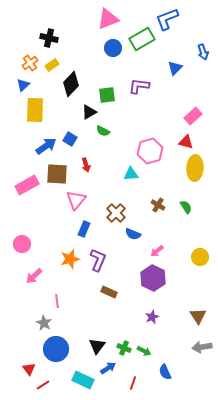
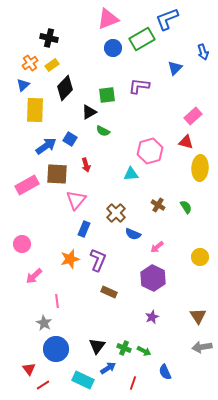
black diamond at (71, 84): moved 6 px left, 4 px down
yellow ellipse at (195, 168): moved 5 px right
pink arrow at (157, 251): moved 4 px up
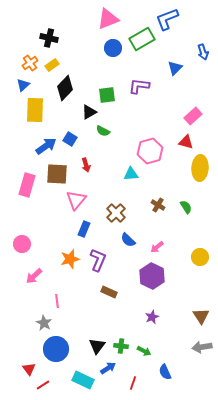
pink rectangle at (27, 185): rotated 45 degrees counterclockwise
blue semicircle at (133, 234): moved 5 px left, 6 px down; rotated 21 degrees clockwise
purple hexagon at (153, 278): moved 1 px left, 2 px up
brown triangle at (198, 316): moved 3 px right
green cross at (124, 348): moved 3 px left, 2 px up; rotated 16 degrees counterclockwise
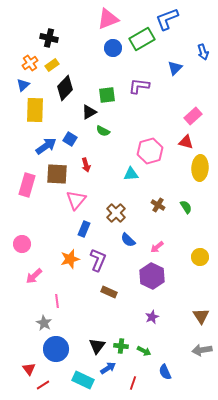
gray arrow at (202, 347): moved 3 px down
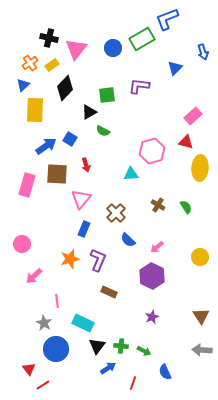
pink triangle at (108, 19): moved 32 px left, 30 px down; rotated 30 degrees counterclockwise
pink hexagon at (150, 151): moved 2 px right
pink triangle at (76, 200): moved 5 px right, 1 px up
gray arrow at (202, 350): rotated 12 degrees clockwise
cyan rectangle at (83, 380): moved 57 px up
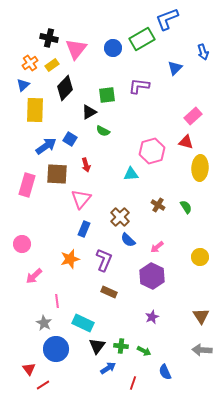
brown cross at (116, 213): moved 4 px right, 4 px down
purple L-shape at (98, 260): moved 6 px right
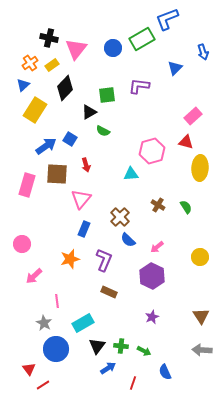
yellow rectangle at (35, 110): rotated 30 degrees clockwise
cyan rectangle at (83, 323): rotated 55 degrees counterclockwise
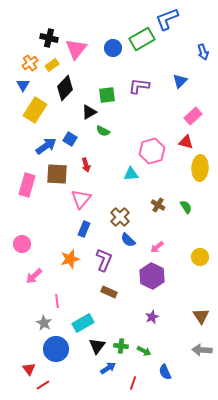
blue triangle at (175, 68): moved 5 px right, 13 px down
blue triangle at (23, 85): rotated 16 degrees counterclockwise
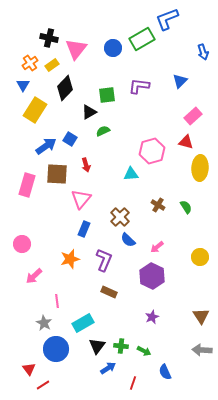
green semicircle at (103, 131): rotated 128 degrees clockwise
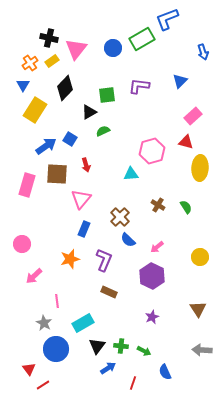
yellow rectangle at (52, 65): moved 4 px up
brown triangle at (201, 316): moved 3 px left, 7 px up
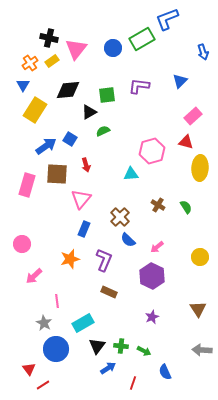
black diamond at (65, 88): moved 3 px right, 2 px down; rotated 40 degrees clockwise
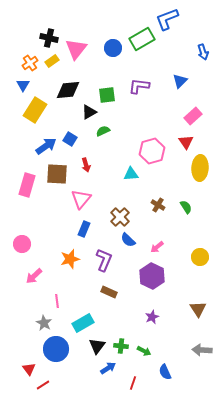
red triangle at (186, 142): rotated 42 degrees clockwise
